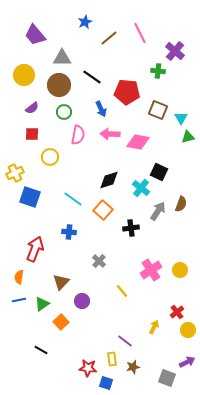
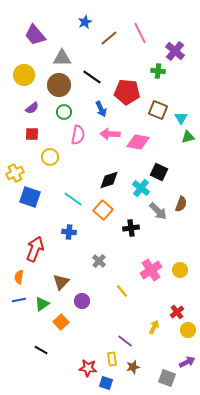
gray arrow at (158, 211): rotated 102 degrees clockwise
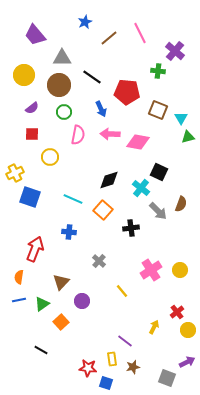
cyan line at (73, 199): rotated 12 degrees counterclockwise
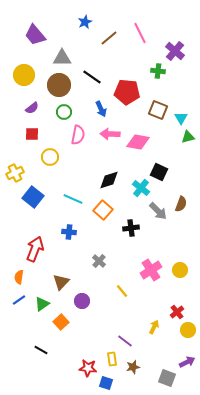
blue square at (30, 197): moved 3 px right; rotated 20 degrees clockwise
blue line at (19, 300): rotated 24 degrees counterclockwise
